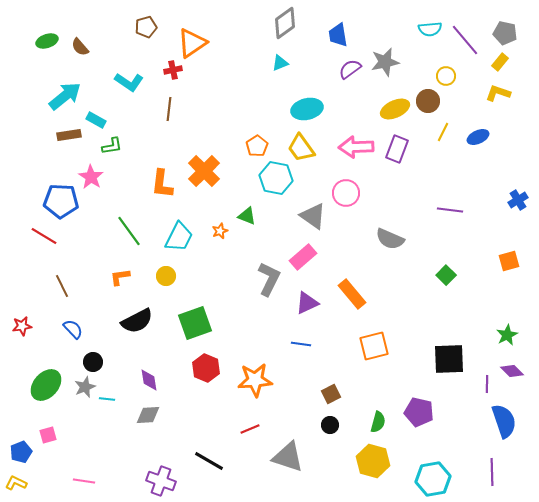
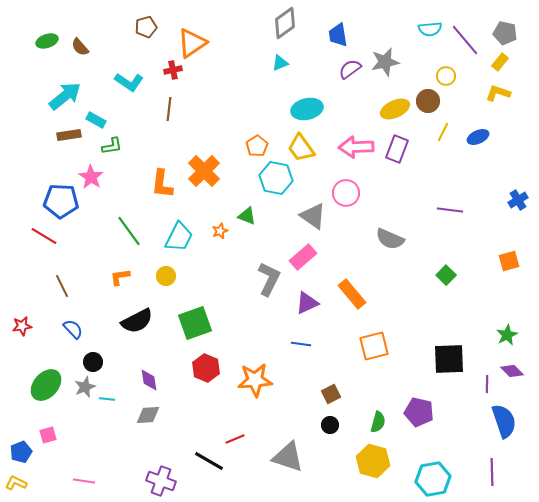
red line at (250, 429): moved 15 px left, 10 px down
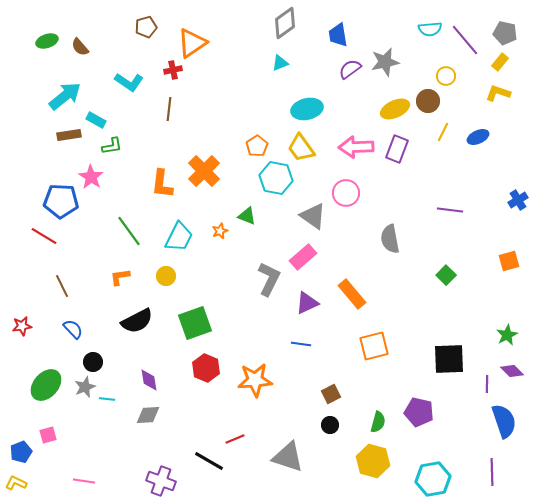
gray semicircle at (390, 239): rotated 56 degrees clockwise
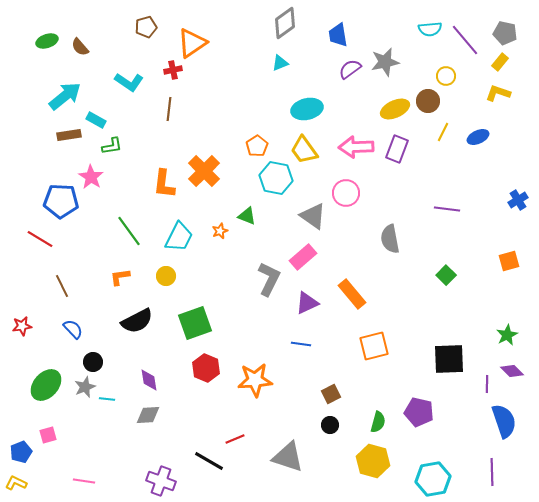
yellow trapezoid at (301, 148): moved 3 px right, 2 px down
orange L-shape at (162, 184): moved 2 px right
purple line at (450, 210): moved 3 px left, 1 px up
red line at (44, 236): moved 4 px left, 3 px down
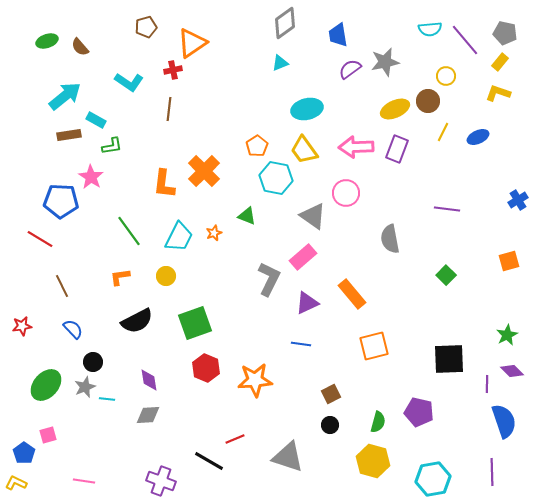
orange star at (220, 231): moved 6 px left, 2 px down
blue pentagon at (21, 452): moved 3 px right, 1 px down; rotated 15 degrees counterclockwise
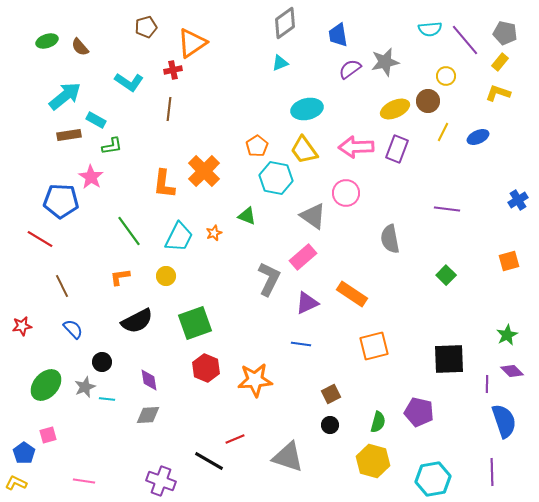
orange rectangle at (352, 294): rotated 16 degrees counterclockwise
black circle at (93, 362): moved 9 px right
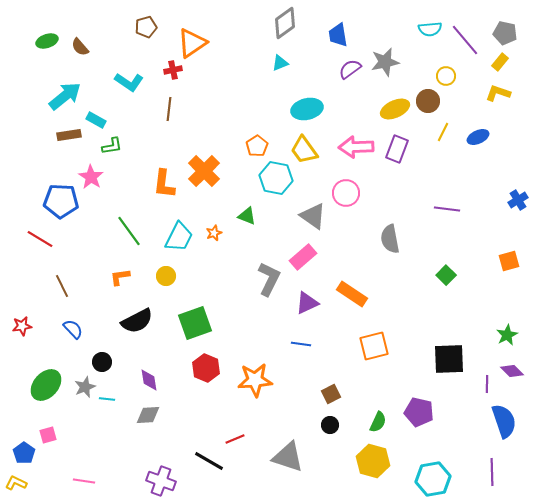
green semicircle at (378, 422): rotated 10 degrees clockwise
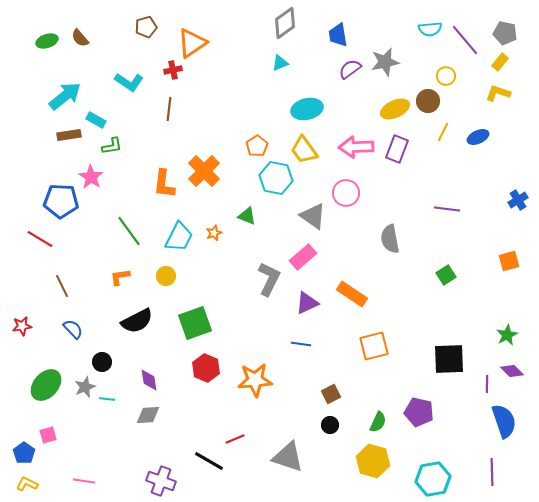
brown semicircle at (80, 47): moved 9 px up
green square at (446, 275): rotated 12 degrees clockwise
yellow L-shape at (16, 483): moved 11 px right, 1 px down
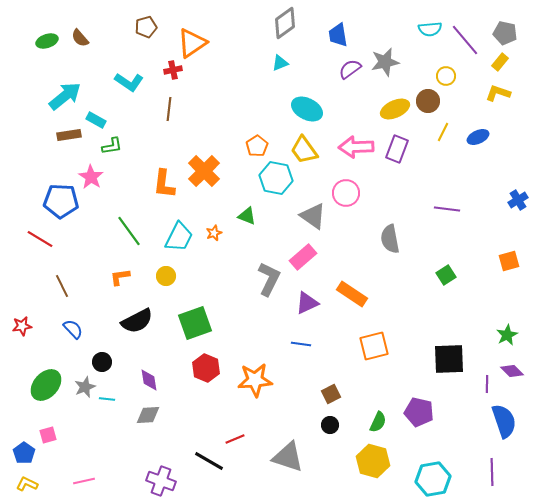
cyan ellipse at (307, 109): rotated 40 degrees clockwise
pink line at (84, 481): rotated 20 degrees counterclockwise
